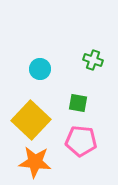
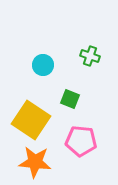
green cross: moved 3 px left, 4 px up
cyan circle: moved 3 px right, 4 px up
green square: moved 8 px left, 4 px up; rotated 12 degrees clockwise
yellow square: rotated 9 degrees counterclockwise
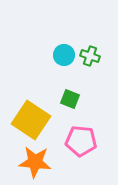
cyan circle: moved 21 px right, 10 px up
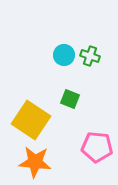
pink pentagon: moved 16 px right, 6 px down
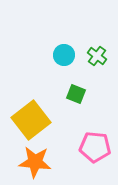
green cross: moved 7 px right; rotated 18 degrees clockwise
green square: moved 6 px right, 5 px up
yellow square: rotated 18 degrees clockwise
pink pentagon: moved 2 px left
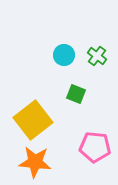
yellow square: moved 2 px right
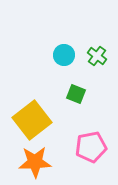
yellow square: moved 1 px left
pink pentagon: moved 4 px left; rotated 16 degrees counterclockwise
orange star: rotated 8 degrees counterclockwise
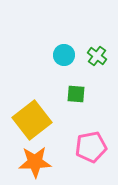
green square: rotated 18 degrees counterclockwise
